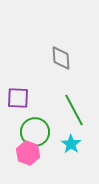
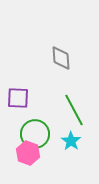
green circle: moved 2 px down
cyan star: moved 3 px up
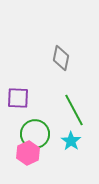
gray diamond: rotated 15 degrees clockwise
pink hexagon: rotated 15 degrees clockwise
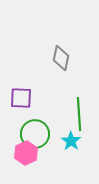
purple square: moved 3 px right
green line: moved 5 px right, 4 px down; rotated 24 degrees clockwise
pink hexagon: moved 2 px left
